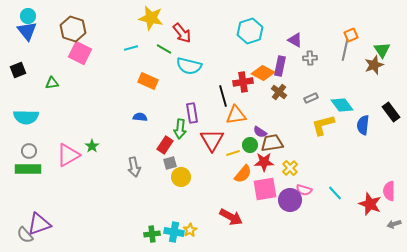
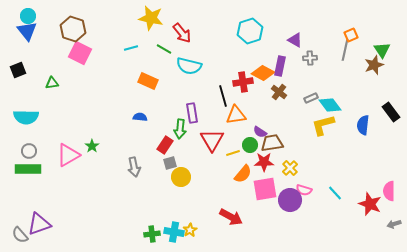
cyan diamond at (342, 105): moved 12 px left
gray semicircle at (25, 235): moved 5 px left
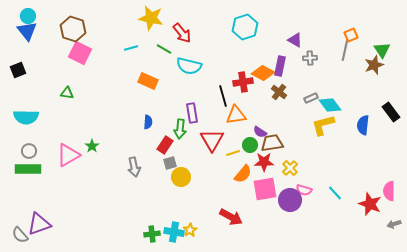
cyan hexagon at (250, 31): moved 5 px left, 4 px up
green triangle at (52, 83): moved 15 px right, 10 px down; rotated 16 degrees clockwise
blue semicircle at (140, 117): moved 8 px right, 5 px down; rotated 88 degrees clockwise
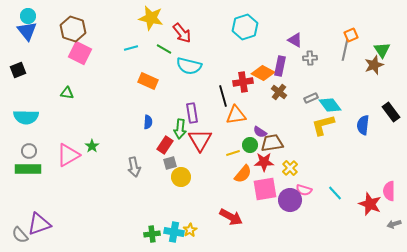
red triangle at (212, 140): moved 12 px left
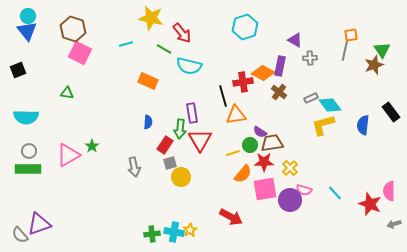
orange square at (351, 35): rotated 16 degrees clockwise
cyan line at (131, 48): moved 5 px left, 4 px up
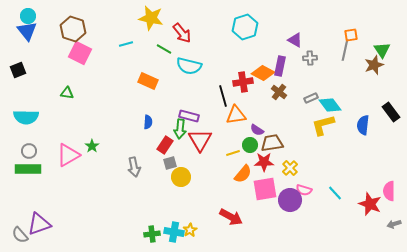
purple rectangle at (192, 113): moved 3 px left, 3 px down; rotated 66 degrees counterclockwise
purple semicircle at (260, 132): moved 3 px left, 2 px up
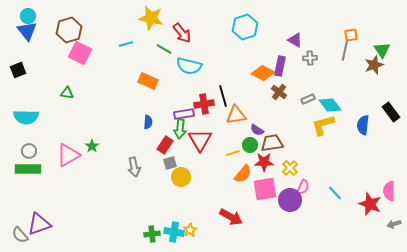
brown hexagon at (73, 29): moved 4 px left, 1 px down; rotated 25 degrees clockwise
red cross at (243, 82): moved 39 px left, 22 px down
gray rectangle at (311, 98): moved 3 px left, 1 px down
purple rectangle at (189, 116): moved 5 px left, 2 px up; rotated 24 degrees counterclockwise
pink semicircle at (304, 190): moved 1 px left, 3 px up; rotated 84 degrees counterclockwise
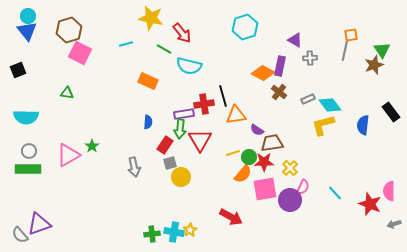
green circle at (250, 145): moved 1 px left, 12 px down
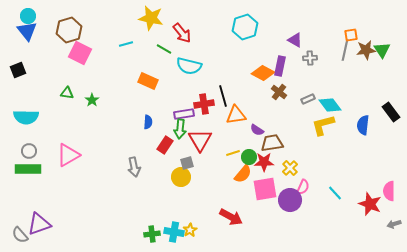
brown star at (374, 65): moved 8 px left, 15 px up; rotated 12 degrees clockwise
green star at (92, 146): moved 46 px up
gray square at (170, 163): moved 17 px right
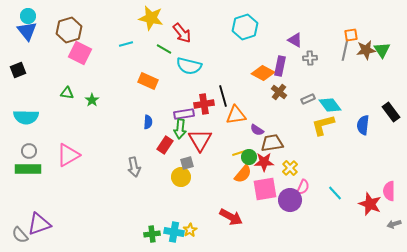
yellow line at (233, 153): moved 6 px right
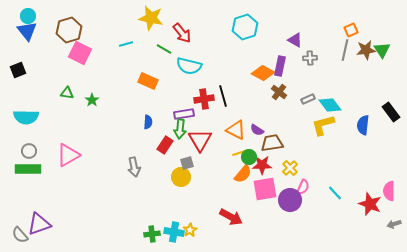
orange square at (351, 35): moved 5 px up; rotated 16 degrees counterclockwise
red cross at (204, 104): moved 5 px up
orange triangle at (236, 115): moved 15 px down; rotated 35 degrees clockwise
red star at (264, 162): moved 2 px left, 3 px down
